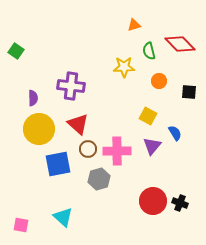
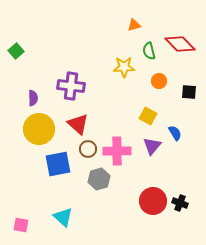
green square: rotated 14 degrees clockwise
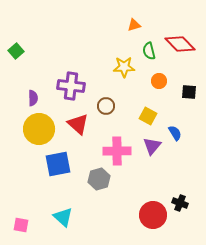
brown circle: moved 18 px right, 43 px up
red circle: moved 14 px down
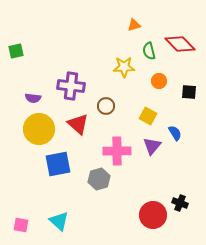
green square: rotated 28 degrees clockwise
purple semicircle: rotated 98 degrees clockwise
cyan triangle: moved 4 px left, 4 px down
